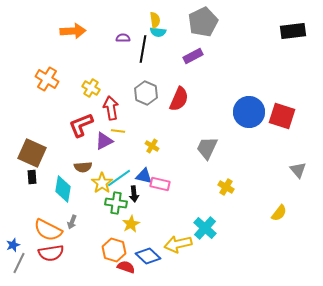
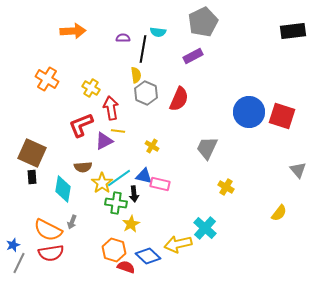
yellow semicircle at (155, 20): moved 19 px left, 55 px down
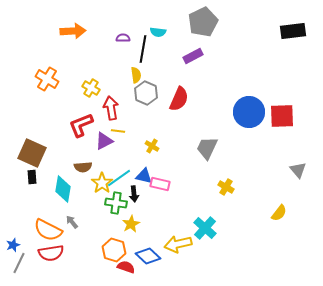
red square at (282, 116): rotated 20 degrees counterclockwise
gray arrow at (72, 222): rotated 120 degrees clockwise
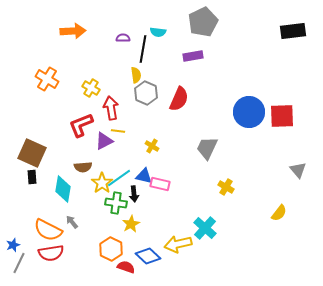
purple rectangle at (193, 56): rotated 18 degrees clockwise
orange hexagon at (114, 250): moved 3 px left, 1 px up; rotated 10 degrees clockwise
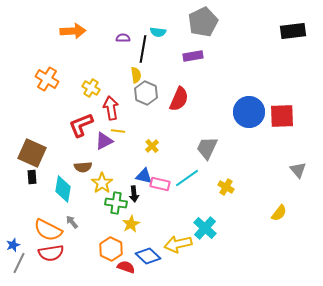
yellow cross at (152, 146): rotated 16 degrees clockwise
cyan line at (119, 178): moved 68 px right
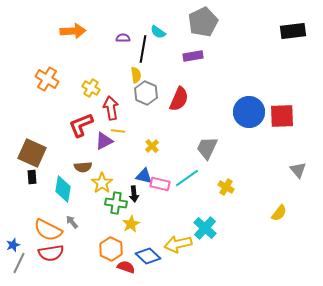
cyan semicircle at (158, 32): rotated 28 degrees clockwise
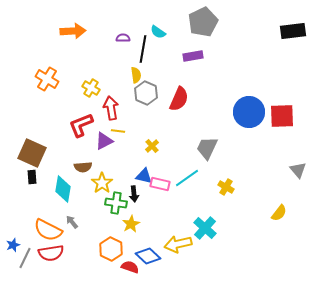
gray line at (19, 263): moved 6 px right, 5 px up
red semicircle at (126, 267): moved 4 px right
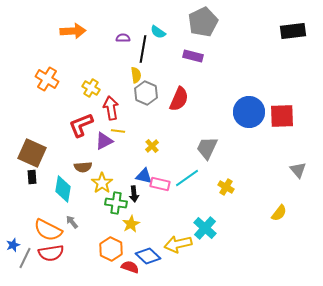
purple rectangle at (193, 56): rotated 24 degrees clockwise
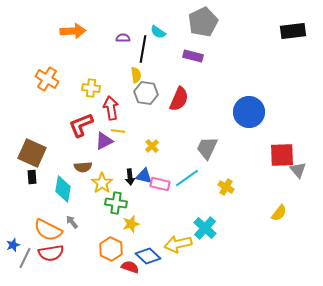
yellow cross at (91, 88): rotated 24 degrees counterclockwise
gray hexagon at (146, 93): rotated 15 degrees counterclockwise
red square at (282, 116): moved 39 px down
black arrow at (134, 194): moved 4 px left, 17 px up
yellow star at (131, 224): rotated 12 degrees clockwise
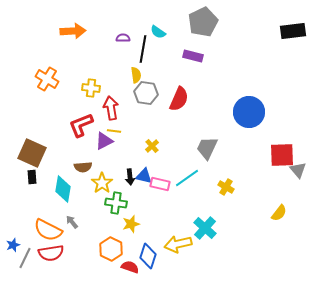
yellow line at (118, 131): moved 4 px left
blue diamond at (148, 256): rotated 65 degrees clockwise
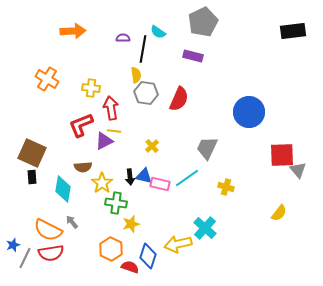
yellow cross at (226, 187): rotated 14 degrees counterclockwise
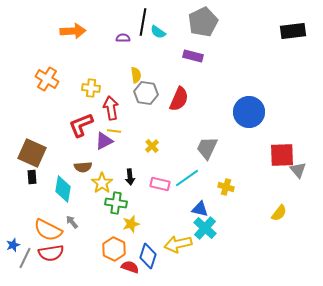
black line at (143, 49): moved 27 px up
blue triangle at (144, 176): moved 56 px right, 33 px down
orange hexagon at (111, 249): moved 3 px right
